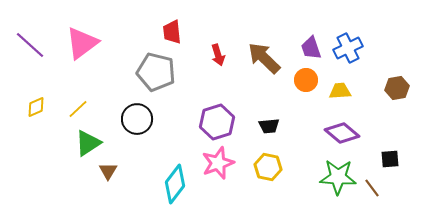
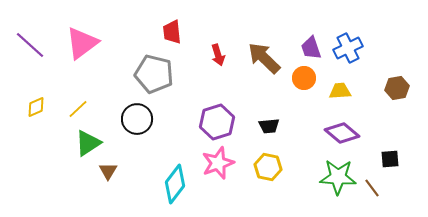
gray pentagon: moved 2 px left, 2 px down
orange circle: moved 2 px left, 2 px up
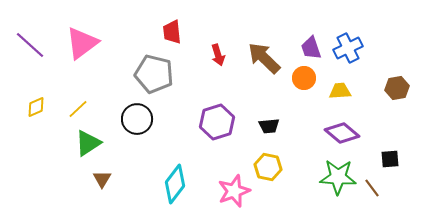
pink star: moved 16 px right, 28 px down
brown triangle: moved 6 px left, 8 px down
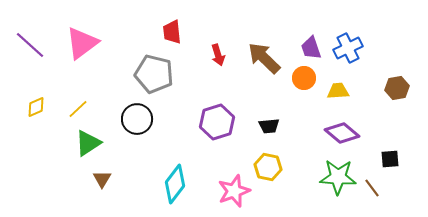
yellow trapezoid: moved 2 px left
